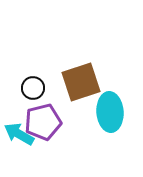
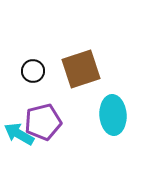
brown square: moved 13 px up
black circle: moved 17 px up
cyan ellipse: moved 3 px right, 3 px down
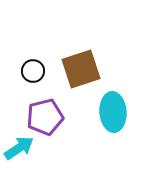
cyan ellipse: moved 3 px up
purple pentagon: moved 2 px right, 5 px up
cyan arrow: moved 14 px down; rotated 116 degrees clockwise
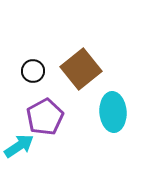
brown square: rotated 21 degrees counterclockwise
purple pentagon: rotated 15 degrees counterclockwise
cyan arrow: moved 2 px up
